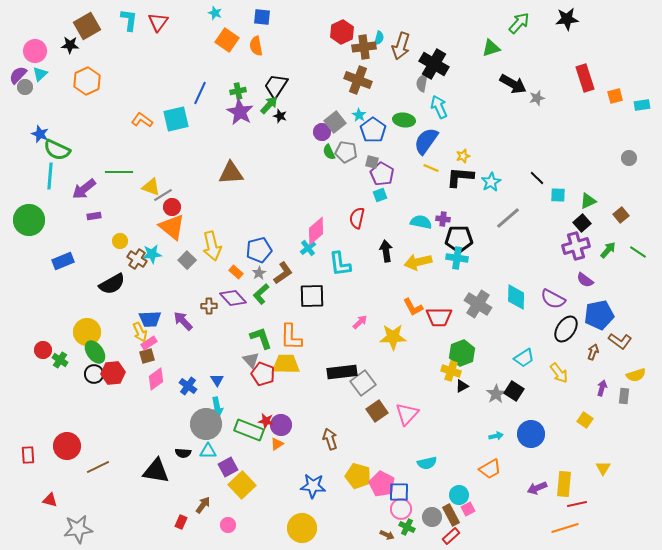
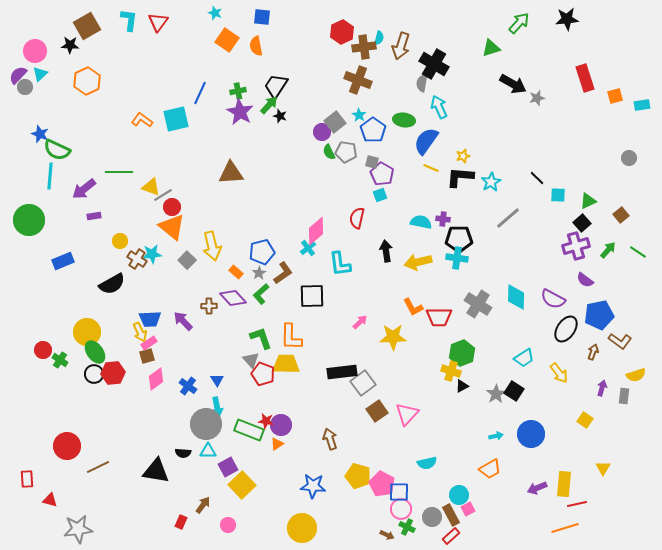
blue pentagon at (259, 250): moved 3 px right, 2 px down
red rectangle at (28, 455): moved 1 px left, 24 px down
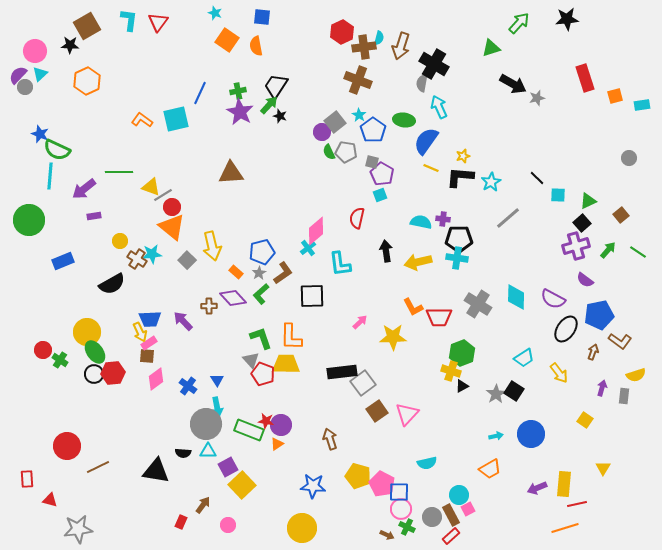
brown square at (147, 356): rotated 21 degrees clockwise
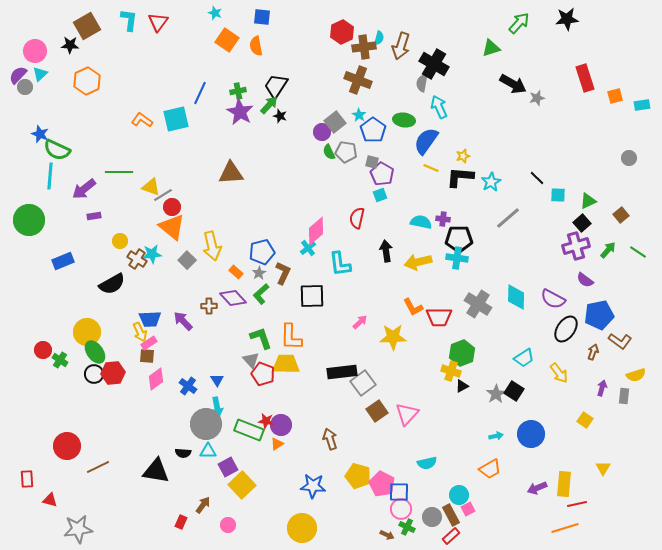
brown L-shape at (283, 273): rotated 30 degrees counterclockwise
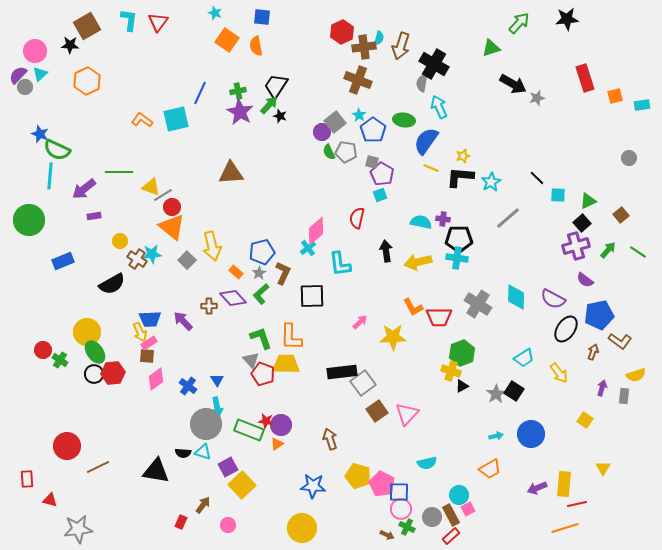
cyan triangle at (208, 451): moved 5 px left, 1 px down; rotated 18 degrees clockwise
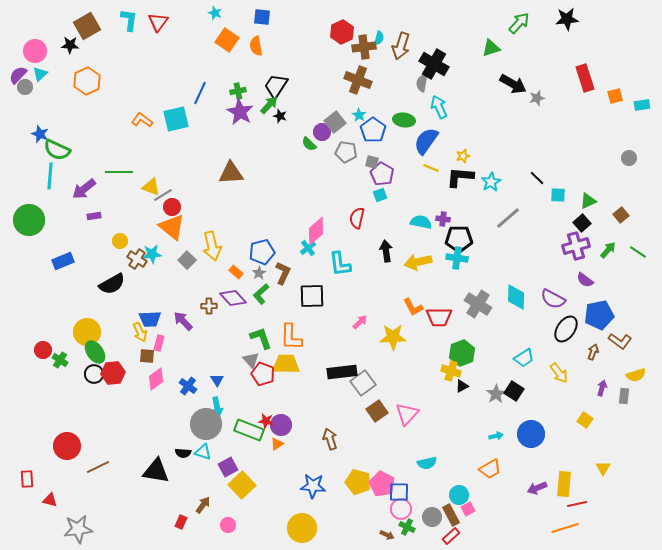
green semicircle at (329, 152): moved 20 px left, 8 px up; rotated 21 degrees counterclockwise
pink rectangle at (149, 343): moved 10 px right; rotated 42 degrees counterclockwise
yellow pentagon at (358, 476): moved 6 px down
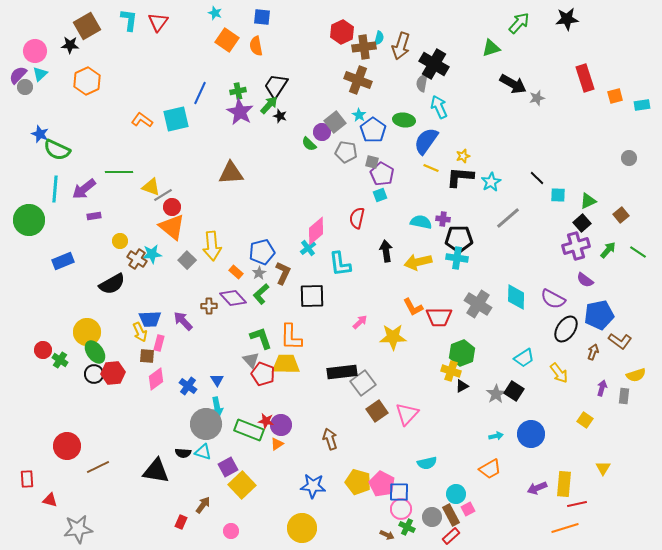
cyan line at (50, 176): moved 5 px right, 13 px down
yellow arrow at (212, 246): rotated 8 degrees clockwise
cyan circle at (459, 495): moved 3 px left, 1 px up
pink circle at (228, 525): moved 3 px right, 6 px down
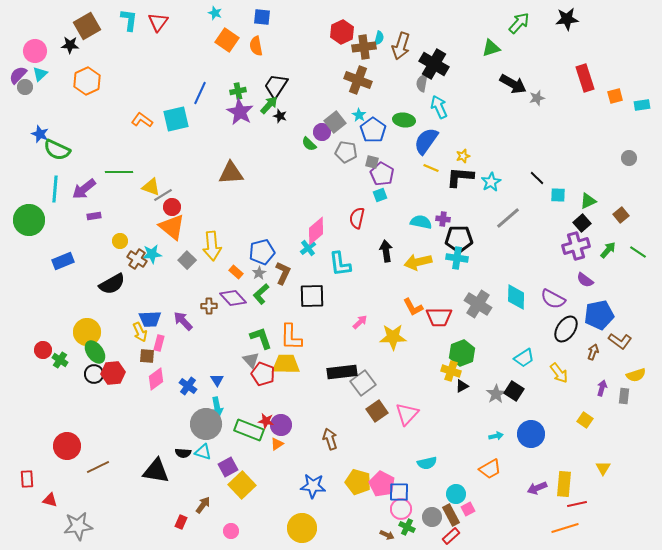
gray star at (78, 529): moved 3 px up
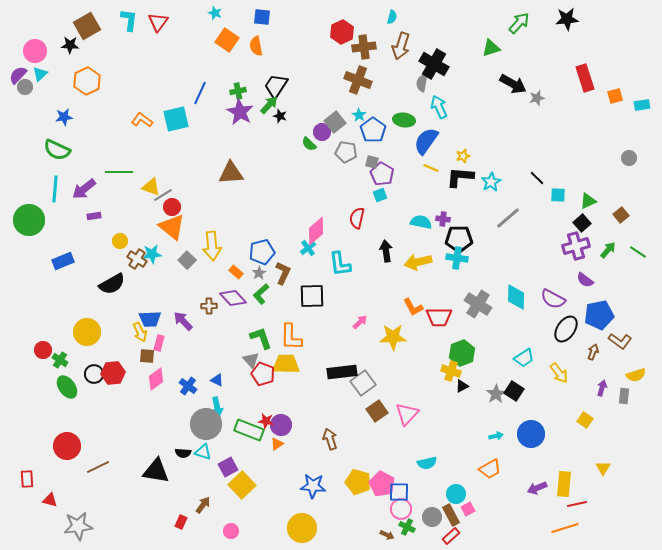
cyan semicircle at (379, 38): moved 13 px right, 21 px up
blue star at (40, 134): moved 24 px right, 17 px up; rotated 30 degrees counterclockwise
green ellipse at (95, 352): moved 28 px left, 35 px down
blue triangle at (217, 380): rotated 32 degrees counterclockwise
